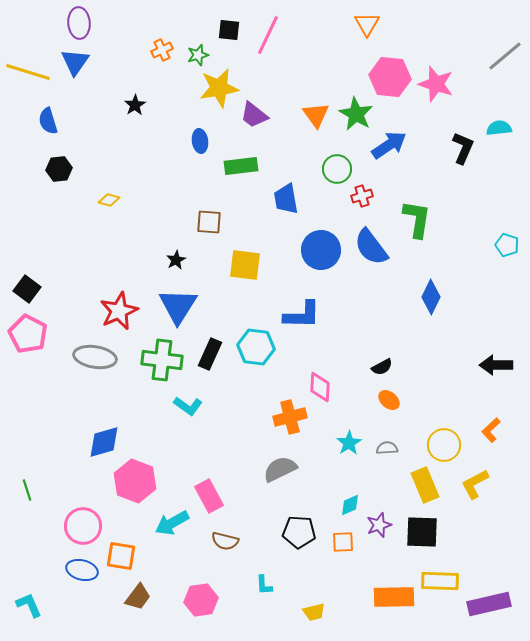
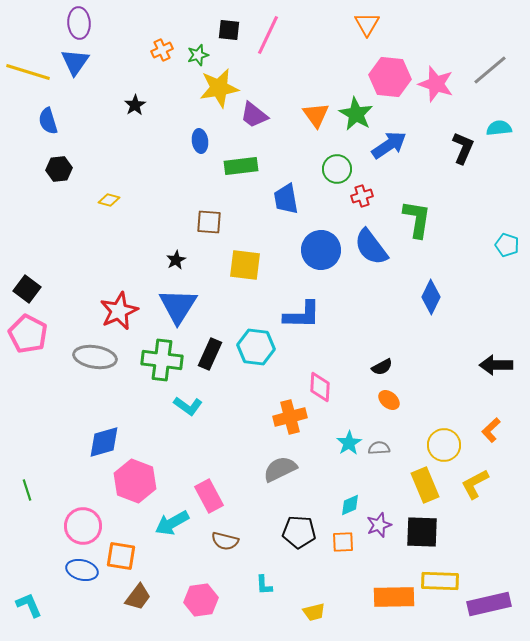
gray line at (505, 56): moved 15 px left, 14 px down
gray semicircle at (387, 448): moved 8 px left
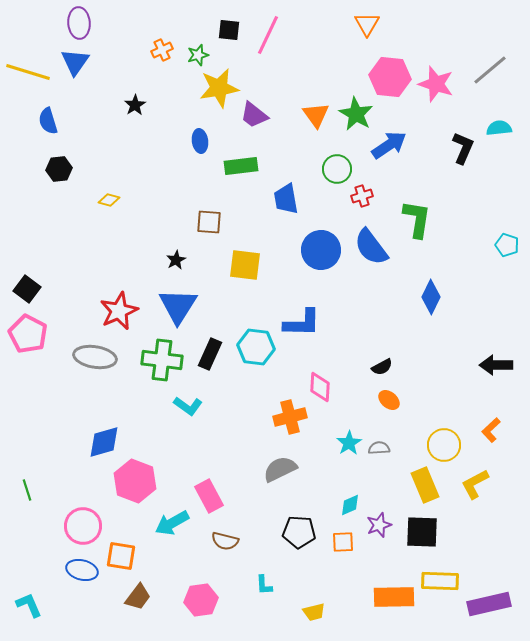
blue L-shape at (302, 315): moved 8 px down
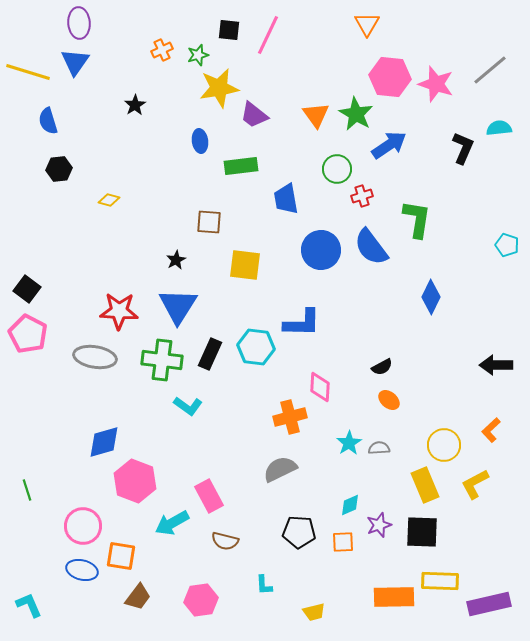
red star at (119, 311): rotated 27 degrees clockwise
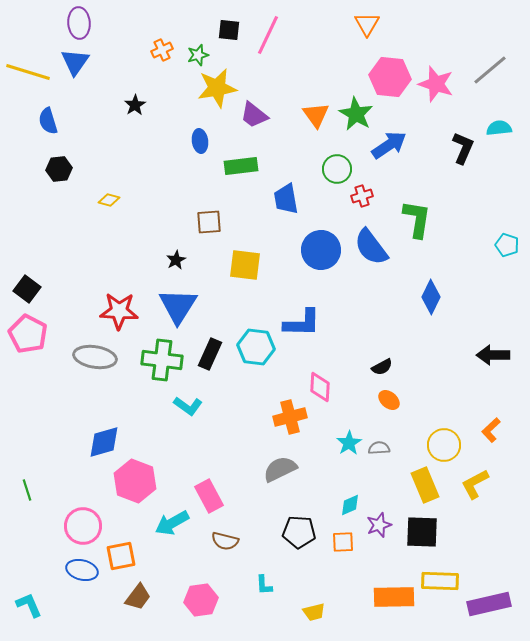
yellow star at (219, 88): moved 2 px left
brown square at (209, 222): rotated 8 degrees counterclockwise
black arrow at (496, 365): moved 3 px left, 10 px up
orange square at (121, 556): rotated 20 degrees counterclockwise
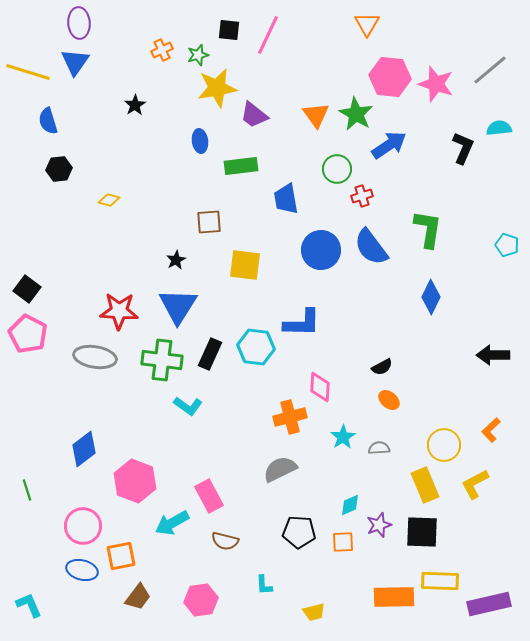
green L-shape at (417, 219): moved 11 px right, 10 px down
blue diamond at (104, 442): moved 20 px left, 7 px down; rotated 21 degrees counterclockwise
cyan star at (349, 443): moved 6 px left, 6 px up
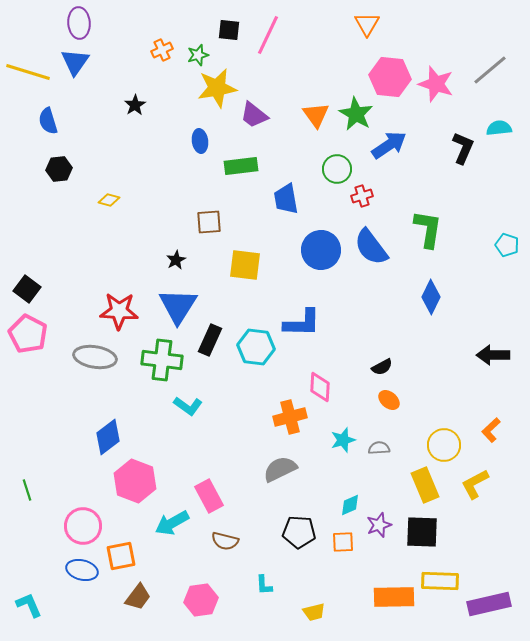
black rectangle at (210, 354): moved 14 px up
cyan star at (343, 437): moved 3 px down; rotated 15 degrees clockwise
blue diamond at (84, 449): moved 24 px right, 12 px up
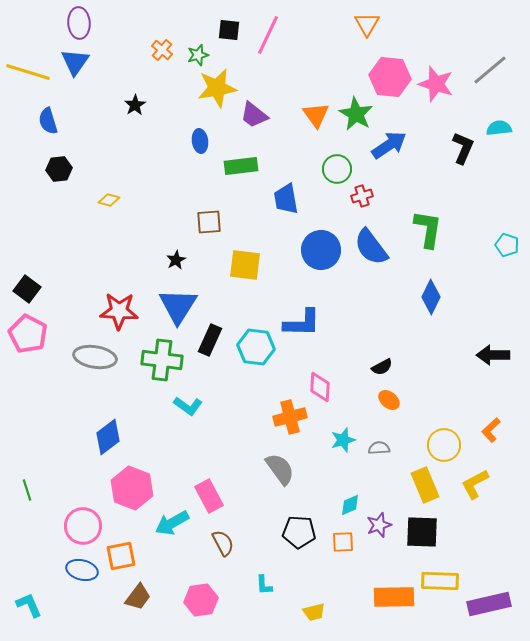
orange cross at (162, 50): rotated 25 degrees counterclockwise
gray semicircle at (280, 469): rotated 80 degrees clockwise
pink hexagon at (135, 481): moved 3 px left, 7 px down
brown semicircle at (225, 541): moved 2 px left, 2 px down; rotated 132 degrees counterclockwise
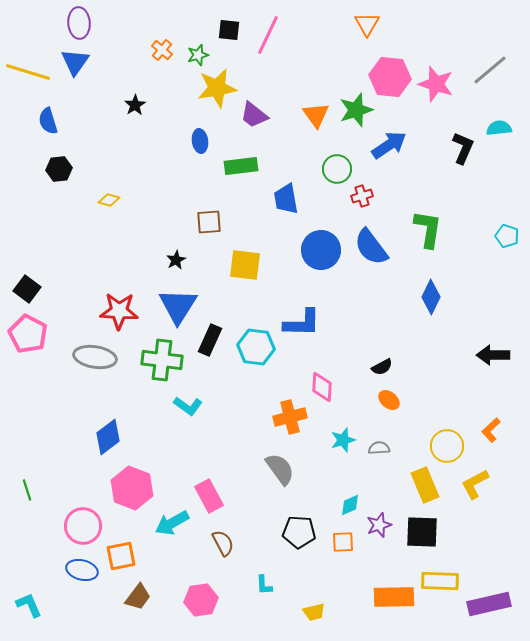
green star at (356, 114): moved 4 px up; rotated 24 degrees clockwise
cyan pentagon at (507, 245): moved 9 px up
pink diamond at (320, 387): moved 2 px right
yellow circle at (444, 445): moved 3 px right, 1 px down
